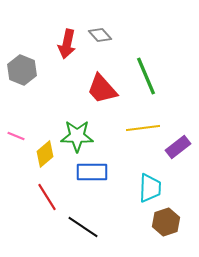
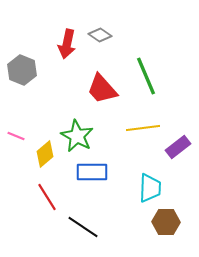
gray diamond: rotated 15 degrees counterclockwise
green star: rotated 28 degrees clockwise
brown hexagon: rotated 20 degrees clockwise
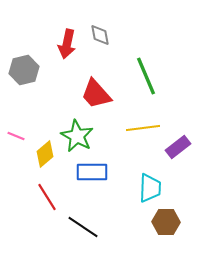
gray diamond: rotated 45 degrees clockwise
gray hexagon: moved 2 px right; rotated 24 degrees clockwise
red trapezoid: moved 6 px left, 5 px down
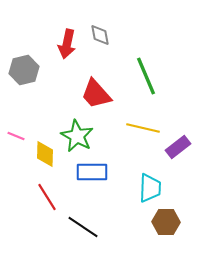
yellow line: rotated 20 degrees clockwise
yellow diamond: rotated 48 degrees counterclockwise
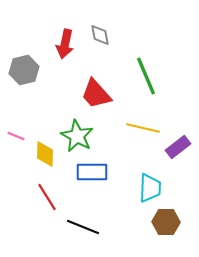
red arrow: moved 2 px left
black line: rotated 12 degrees counterclockwise
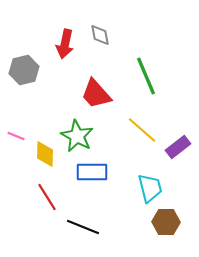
yellow line: moved 1 px left, 2 px down; rotated 28 degrees clockwise
cyan trapezoid: rotated 16 degrees counterclockwise
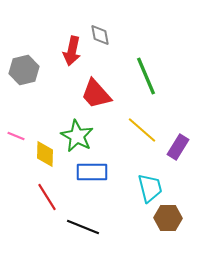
red arrow: moved 7 px right, 7 px down
purple rectangle: rotated 20 degrees counterclockwise
brown hexagon: moved 2 px right, 4 px up
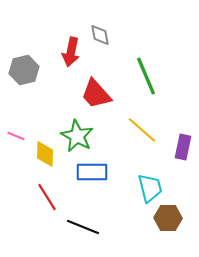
red arrow: moved 1 px left, 1 px down
purple rectangle: moved 5 px right; rotated 20 degrees counterclockwise
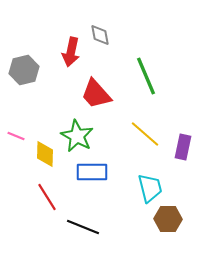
yellow line: moved 3 px right, 4 px down
brown hexagon: moved 1 px down
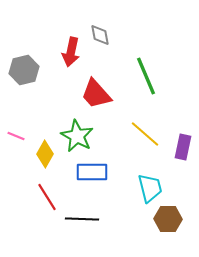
yellow diamond: rotated 28 degrees clockwise
black line: moved 1 px left, 8 px up; rotated 20 degrees counterclockwise
